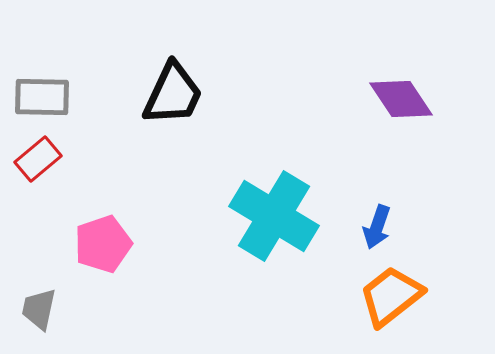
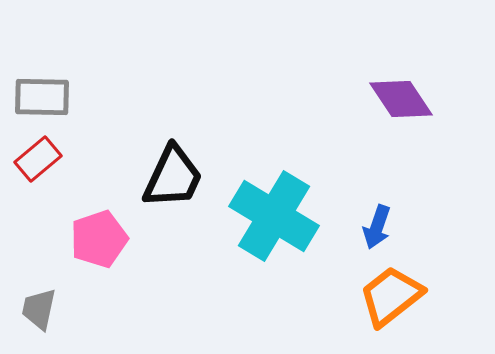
black trapezoid: moved 83 px down
pink pentagon: moved 4 px left, 5 px up
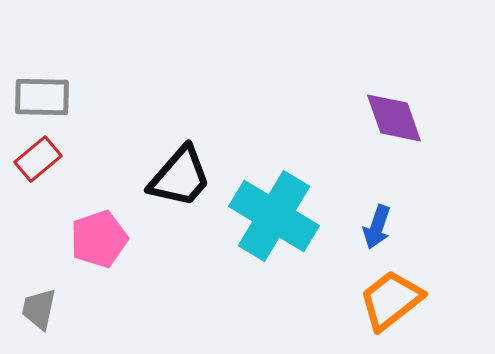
purple diamond: moved 7 px left, 19 px down; rotated 14 degrees clockwise
black trapezoid: moved 7 px right; rotated 16 degrees clockwise
orange trapezoid: moved 4 px down
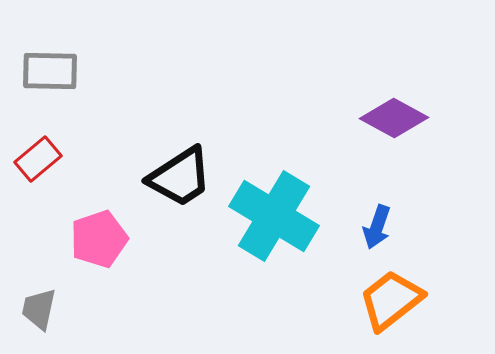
gray rectangle: moved 8 px right, 26 px up
purple diamond: rotated 42 degrees counterclockwise
black trapezoid: rotated 16 degrees clockwise
